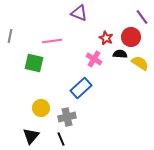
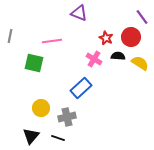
black semicircle: moved 2 px left, 2 px down
black line: moved 3 px left, 1 px up; rotated 48 degrees counterclockwise
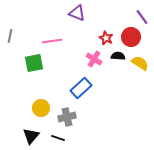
purple triangle: moved 2 px left
green square: rotated 24 degrees counterclockwise
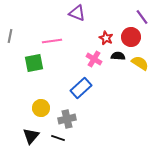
gray cross: moved 2 px down
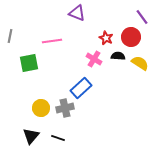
green square: moved 5 px left
gray cross: moved 2 px left, 11 px up
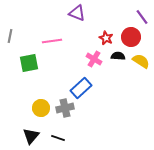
yellow semicircle: moved 1 px right, 2 px up
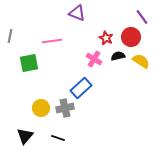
black semicircle: rotated 16 degrees counterclockwise
black triangle: moved 6 px left
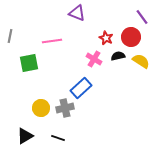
black triangle: rotated 18 degrees clockwise
